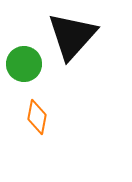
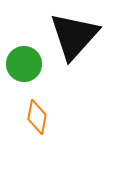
black triangle: moved 2 px right
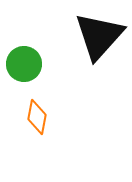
black triangle: moved 25 px right
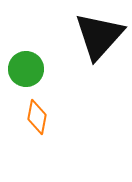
green circle: moved 2 px right, 5 px down
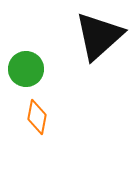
black triangle: rotated 6 degrees clockwise
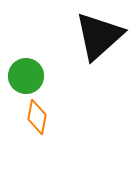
green circle: moved 7 px down
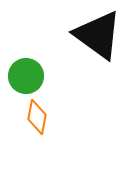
black triangle: moved 1 px left, 1 px up; rotated 42 degrees counterclockwise
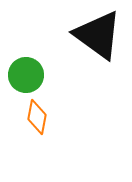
green circle: moved 1 px up
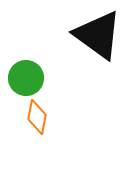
green circle: moved 3 px down
